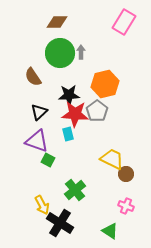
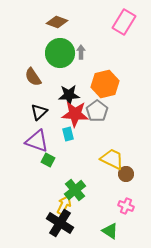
brown diamond: rotated 20 degrees clockwise
yellow arrow: moved 22 px right; rotated 126 degrees counterclockwise
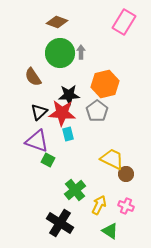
red star: moved 13 px left, 1 px up
yellow arrow: moved 35 px right
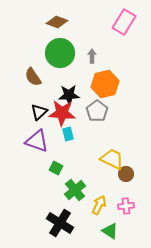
gray arrow: moved 11 px right, 4 px down
green square: moved 8 px right, 8 px down
pink cross: rotated 28 degrees counterclockwise
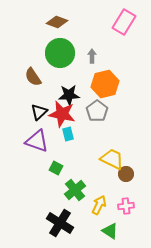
red star: moved 1 px down; rotated 8 degrees clockwise
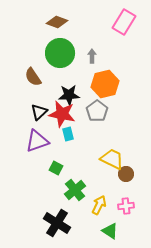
purple triangle: rotated 40 degrees counterclockwise
black cross: moved 3 px left
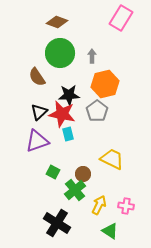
pink rectangle: moved 3 px left, 4 px up
brown semicircle: moved 4 px right
green square: moved 3 px left, 4 px down
brown circle: moved 43 px left
pink cross: rotated 14 degrees clockwise
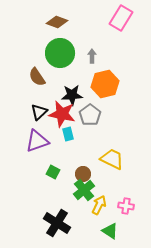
black star: moved 3 px right
gray pentagon: moved 7 px left, 4 px down
green cross: moved 9 px right
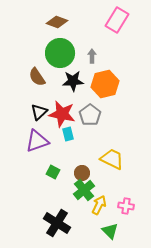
pink rectangle: moved 4 px left, 2 px down
black star: moved 1 px right, 14 px up
brown circle: moved 1 px left, 1 px up
green triangle: rotated 12 degrees clockwise
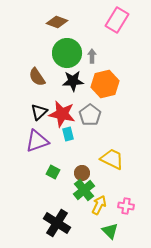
green circle: moved 7 px right
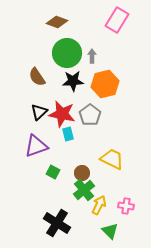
purple triangle: moved 1 px left, 5 px down
